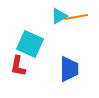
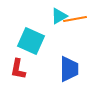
orange line: moved 1 px left, 2 px down
cyan square: moved 1 px right, 3 px up
red L-shape: moved 3 px down
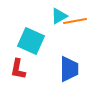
orange line: moved 2 px down
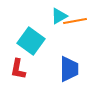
cyan square: rotated 12 degrees clockwise
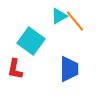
orange line: rotated 60 degrees clockwise
red L-shape: moved 3 px left
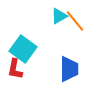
cyan square: moved 8 px left, 8 px down
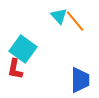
cyan triangle: rotated 42 degrees counterclockwise
blue trapezoid: moved 11 px right, 11 px down
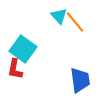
orange line: moved 1 px down
blue trapezoid: rotated 8 degrees counterclockwise
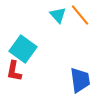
cyan triangle: moved 1 px left, 1 px up
orange line: moved 5 px right, 7 px up
red L-shape: moved 1 px left, 2 px down
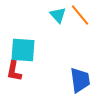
cyan square: moved 1 px down; rotated 32 degrees counterclockwise
